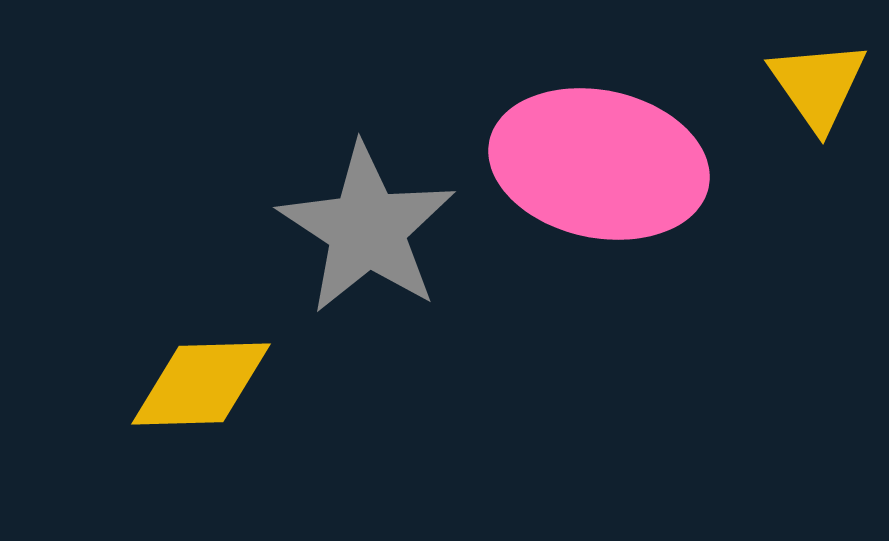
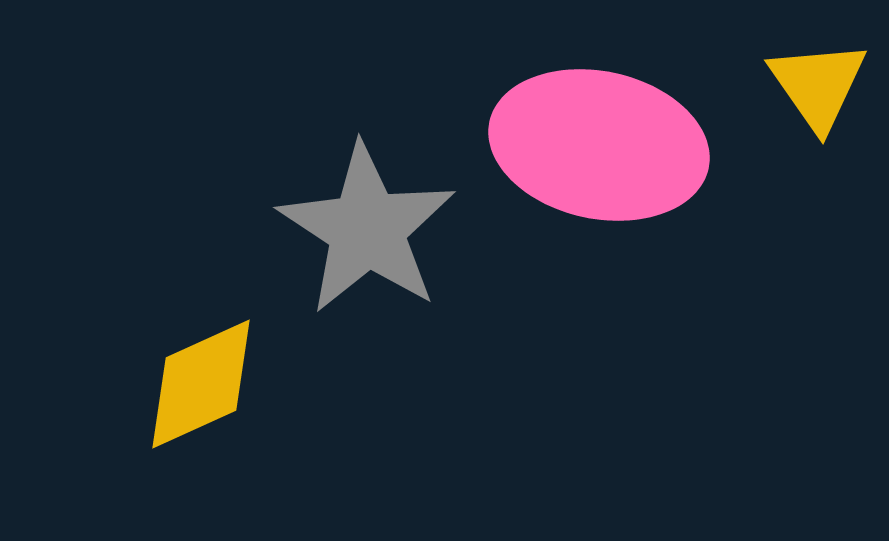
pink ellipse: moved 19 px up
yellow diamond: rotated 23 degrees counterclockwise
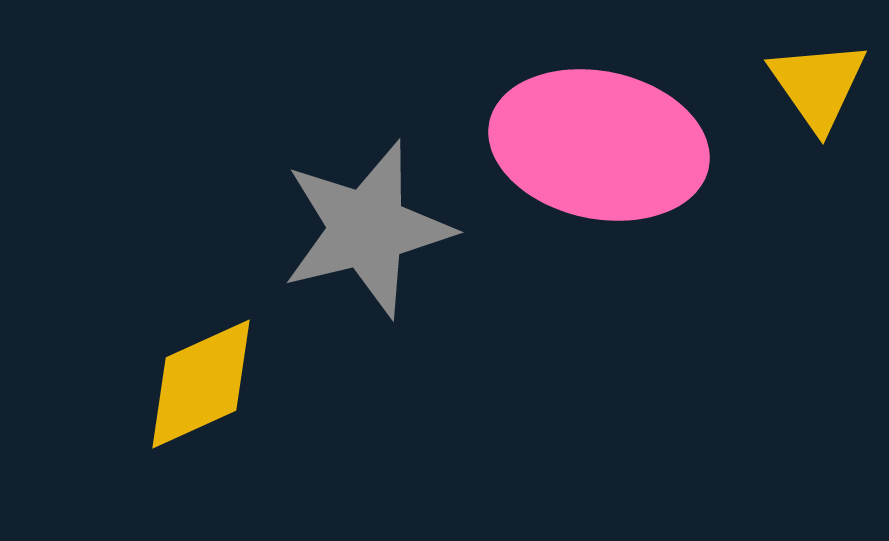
gray star: rotated 25 degrees clockwise
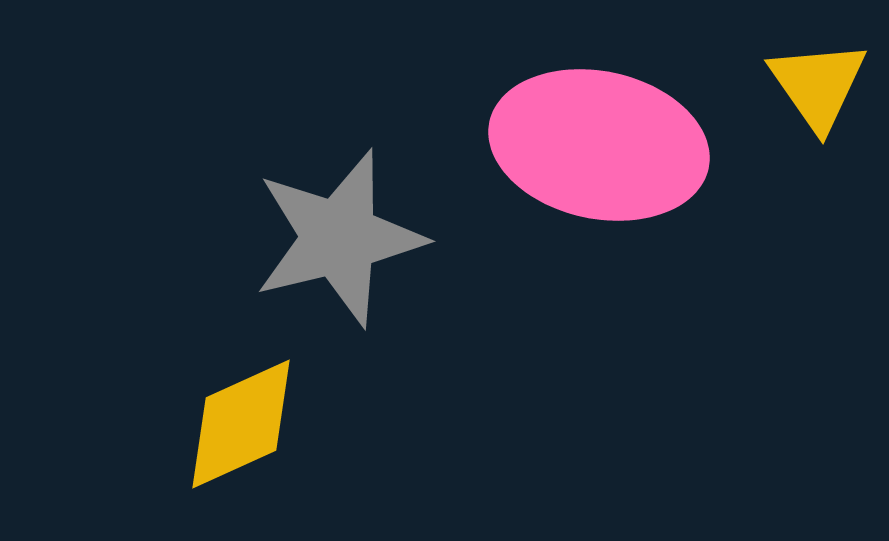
gray star: moved 28 px left, 9 px down
yellow diamond: moved 40 px right, 40 px down
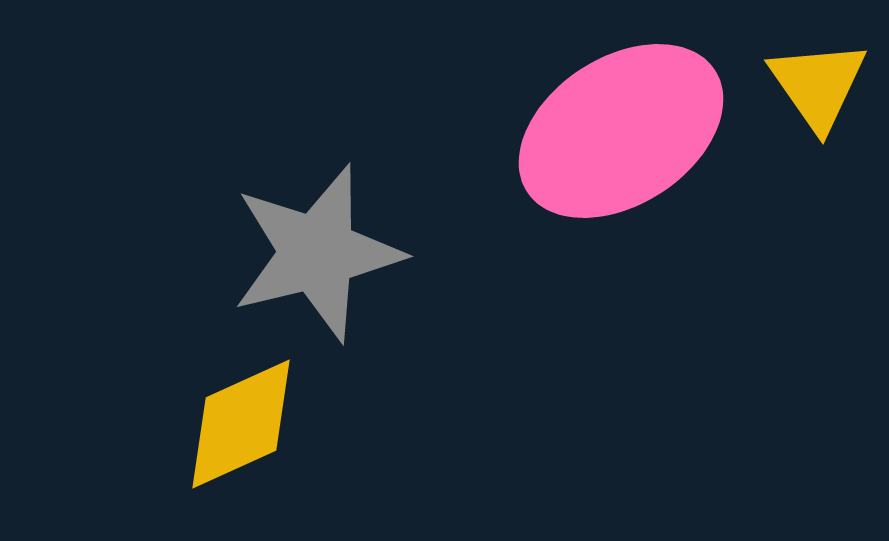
pink ellipse: moved 22 px right, 14 px up; rotated 45 degrees counterclockwise
gray star: moved 22 px left, 15 px down
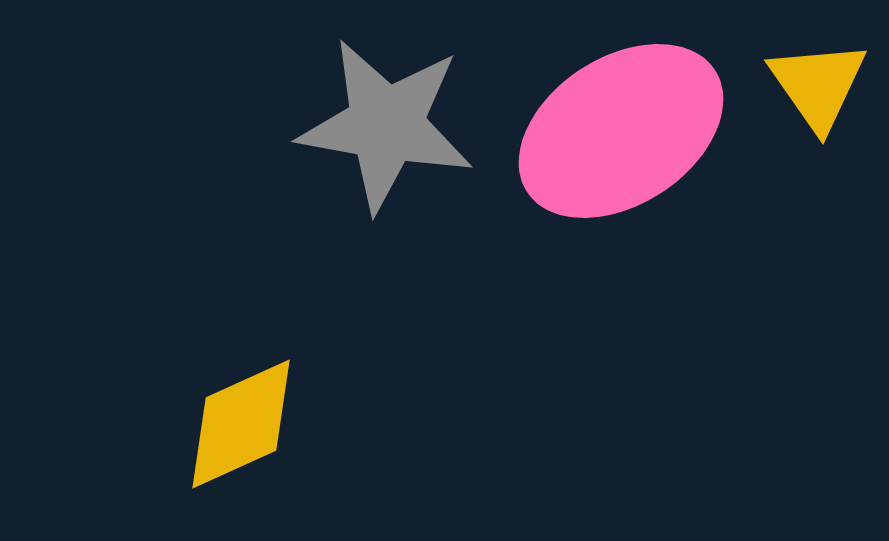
gray star: moved 69 px right, 128 px up; rotated 24 degrees clockwise
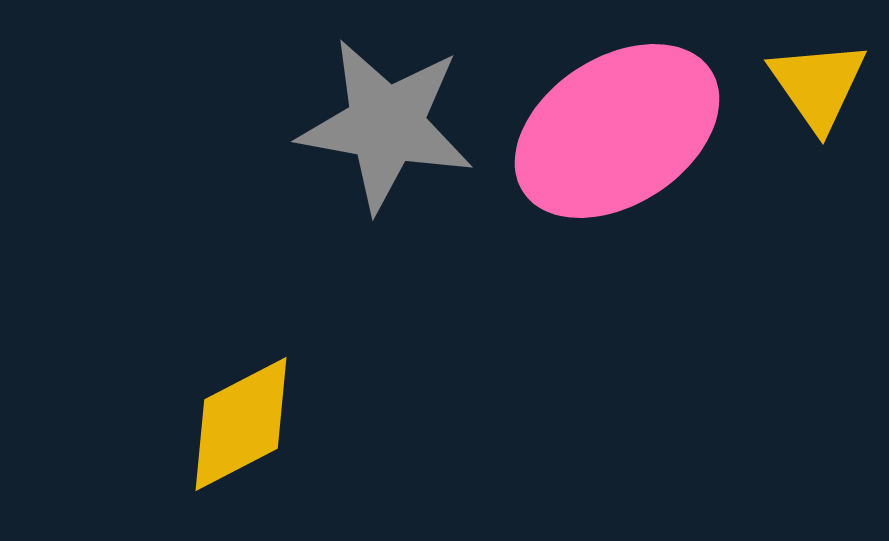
pink ellipse: moved 4 px left
yellow diamond: rotated 3 degrees counterclockwise
